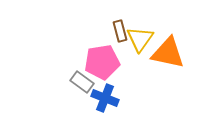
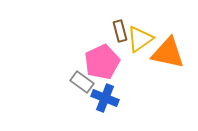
yellow triangle: rotated 20 degrees clockwise
pink pentagon: rotated 16 degrees counterclockwise
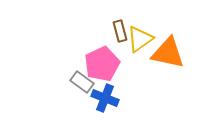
pink pentagon: moved 2 px down
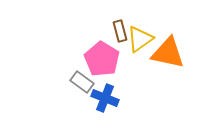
pink pentagon: moved 5 px up; rotated 16 degrees counterclockwise
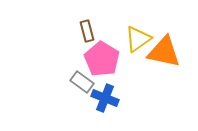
brown rectangle: moved 33 px left
yellow triangle: moved 2 px left
orange triangle: moved 4 px left, 1 px up
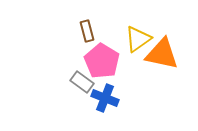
orange triangle: moved 2 px left, 2 px down
pink pentagon: moved 2 px down
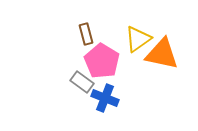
brown rectangle: moved 1 px left, 3 px down
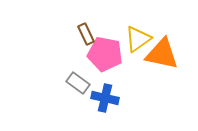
brown rectangle: rotated 10 degrees counterclockwise
pink pentagon: moved 3 px right, 7 px up; rotated 20 degrees counterclockwise
gray rectangle: moved 4 px left, 1 px down
blue cross: rotated 8 degrees counterclockwise
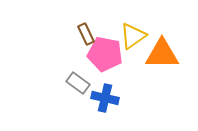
yellow triangle: moved 5 px left, 3 px up
orange triangle: rotated 12 degrees counterclockwise
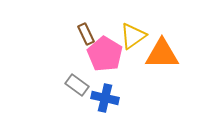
pink pentagon: rotated 20 degrees clockwise
gray rectangle: moved 1 px left, 2 px down
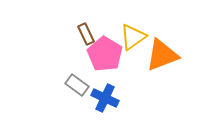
yellow triangle: moved 1 px down
orange triangle: moved 1 px down; rotated 21 degrees counterclockwise
blue cross: rotated 12 degrees clockwise
